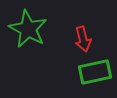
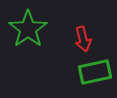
green star: rotated 9 degrees clockwise
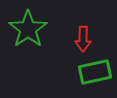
red arrow: rotated 15 degrees clockwise
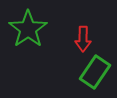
green rectangle: rotated 44 degrees counterclockwise
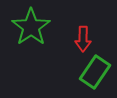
green star: moved 3 px right, 2 px up
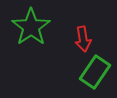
red arrow: rotated 10 degrees counterclockwise
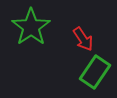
red arrow: rotated 25 degrees counterclockwise
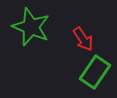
green star: rotated 15 degrees counterclockwise
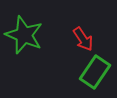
green star: moved 7 px left, 8 px down
